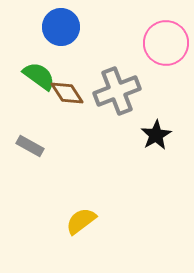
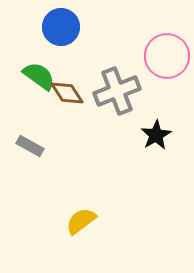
pink circle: moved 1 px right, 13 px down
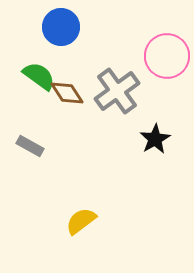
gray cross: rotated 15 degrees counterclockwise
black star: moved 1 px left, 4 px down
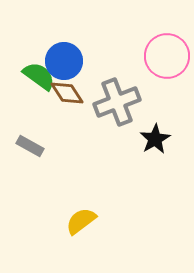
blue circle: moved 3 px right, 34 px down
gray cross: moved 11 px down; rotated 15 degrees clockwise
